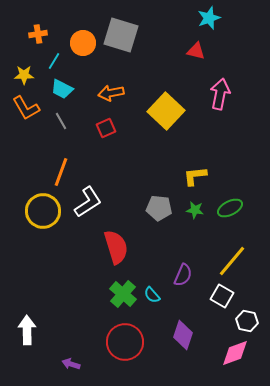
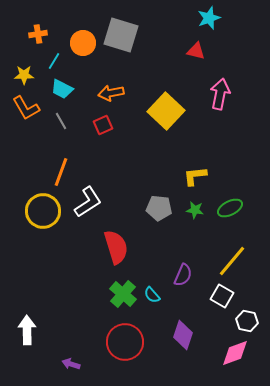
red square: moved 3 px left, 3 px up
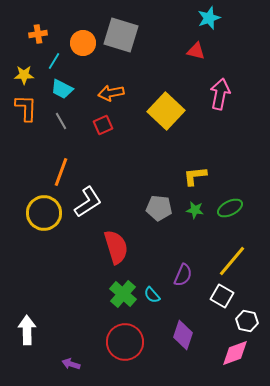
orange L-shape: rotated 148 degrees counterclockwise
yellow circle: moved 1 px right, 2 px down
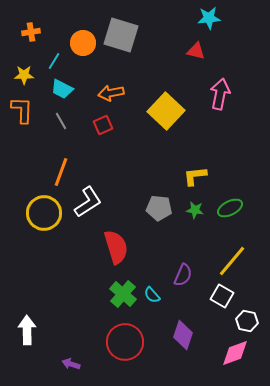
cyan star: rotated 15 degrees clockwise
orange cross: moved 7 px left, 2 px up
orange L-shape: moved 4 px left, 2 px down
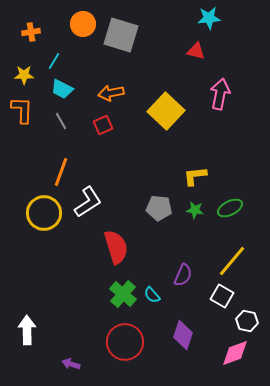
orange circle: moved 19 px up
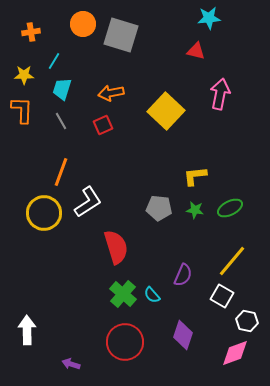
cyan trapezoid: rotated 80 degrees clockwise
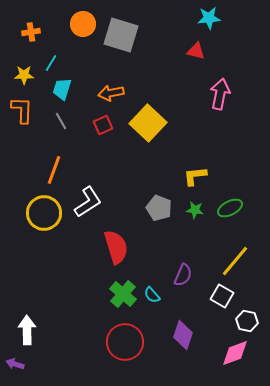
cyan line: moved 3 px left, 2 px down
yellow square: moved 18 px left, 12 px down
orange line: moved 7 px left, 2 px up
gray pentagon: rotated 15 degrees clockwise
yellow line: moved 3 px right
purple arrow: moved 56 px left
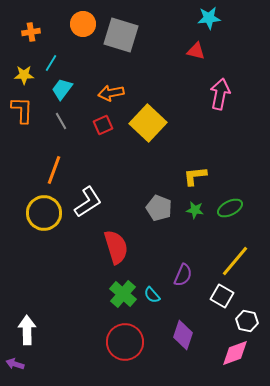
cyan trapezoid: rotated 20 degrees clockwise
